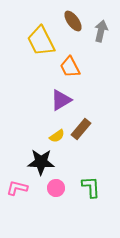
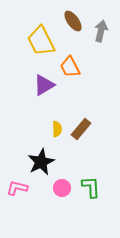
purple triangle: moved 17 px left, 15 px up
yellow semicircle: moved 7 px up; rotated 56 degrees counterclockwise
black star: rotated 28 degrees counterclockwise
pink circle: moved 6 px right
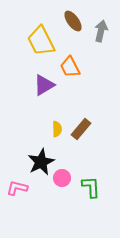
pink circle: moved 10 px up
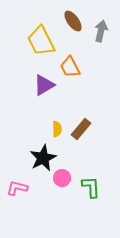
black star: moved 2 px right, 4 px up
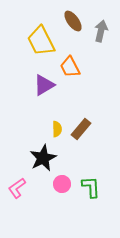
pink circle: moved 6 px down
pink L-shape: rotated 50 degrees counterclockwise
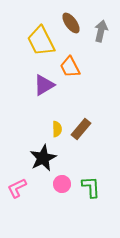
brown ellipse: moved 2 px left, 2 px down
pink L-shape: rotated 10 degrees clockwise
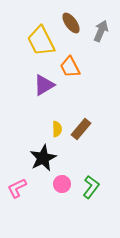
gray arrow: rotated 10 degrees clockwise
green L-shape: rotated 40 degrees clockwise
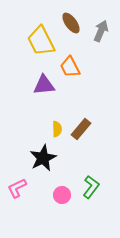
purple triangle: rotated 25 degrees clockwise
pink circle: moved 11 px down
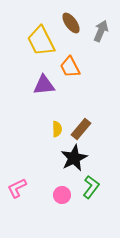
black star: moved 31 px right
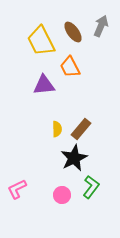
brown ellipse: moved 2 px right, 9 px down
gray arrow: moved 5 px up
pink L-shape: moved 1 px down
